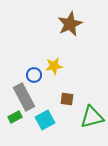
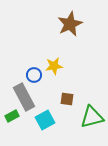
green rectangle: moved 3 px left, 1 px up
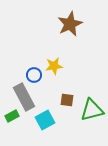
brown square: moved 1 px down
green triangle: moved 7 px up
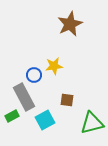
green triangle: moved 13 px down
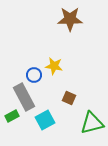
brown star: moved 5 px up; rotated 25 degrees clockwise
yellow star: rotated 18 degrees clockwise
brown square: moved 2 px right, 2 px up; rotated 16 degrees clockwise
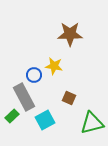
brown star: moved 15 px down
green rectangle: rotated 16 degrees counterclockwise
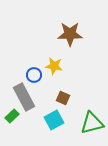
brown square: moved 6 px left
cyan square: moved 9 px right
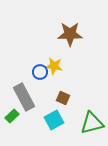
blue circle: moved 6 px right, 3 px up
